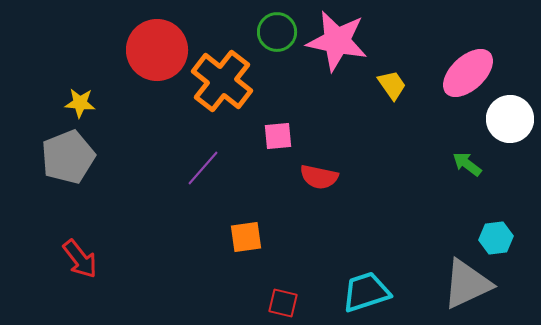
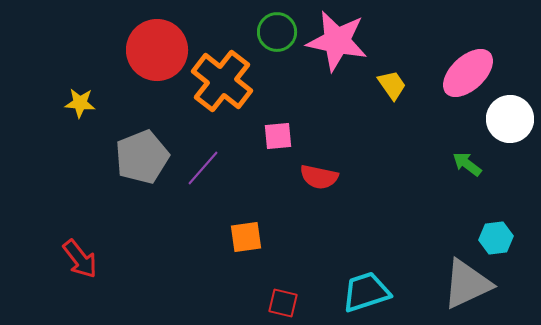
gray pentagon: moved 74 px right
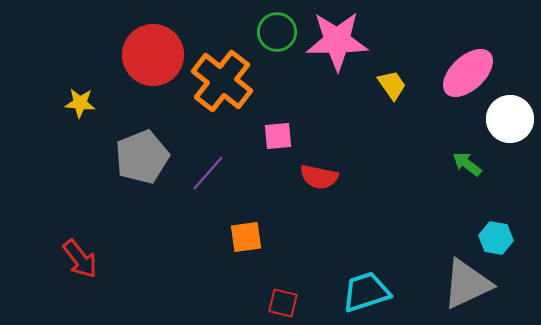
pink star: rotated 12 degrees counterclockwise
red circle: moved 4 px left, 5 px down
purple line: moved 5 px right, 5 px down
cyan hexagon: rotated 16 degrees clockwise
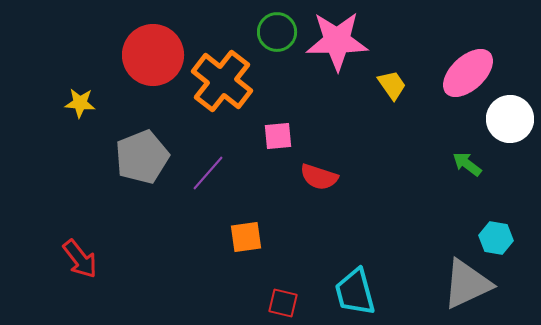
red semicircle: rotated 6 degrees clockwise
cyan trapezoid: moved 11 px left; rotated 87 degrees counterclockwise
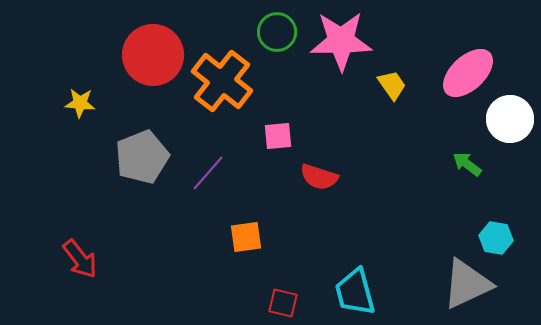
pink star: moved 4 px right
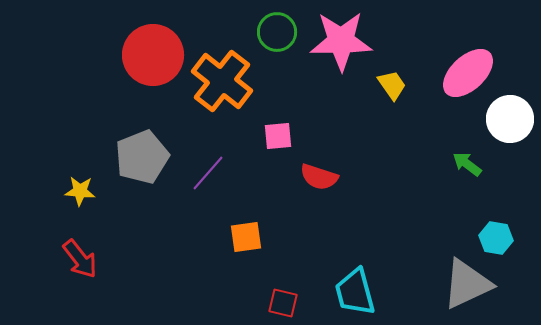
yellow star: moved 88 px down
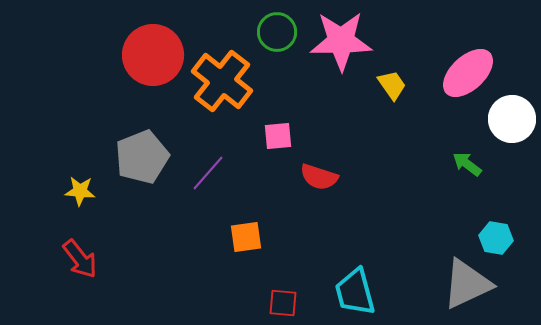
white circle: moved 2 px right
red square: rotated 8 degrees counterclockwise
